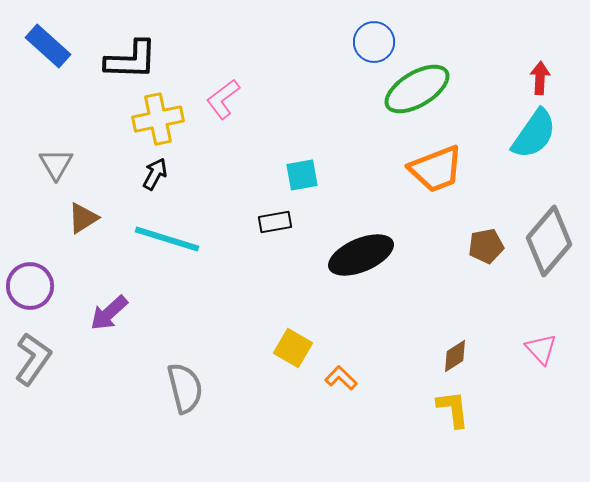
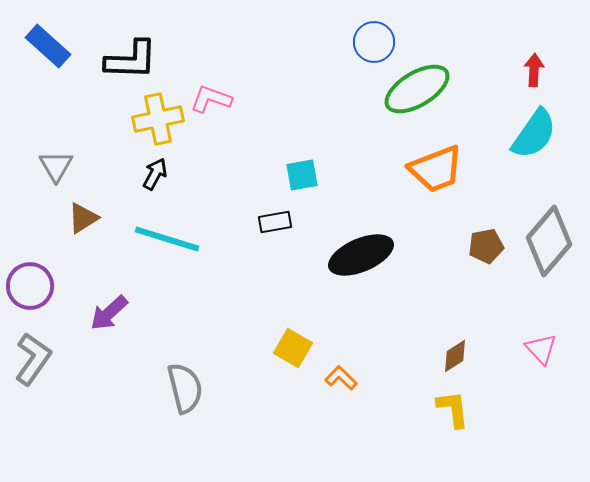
red arrow: moved 6 px left, 8 px up
pink L-shape: moved 12 px left; rotated 57 degrees clockwise
gray triangle: moved 2 px down
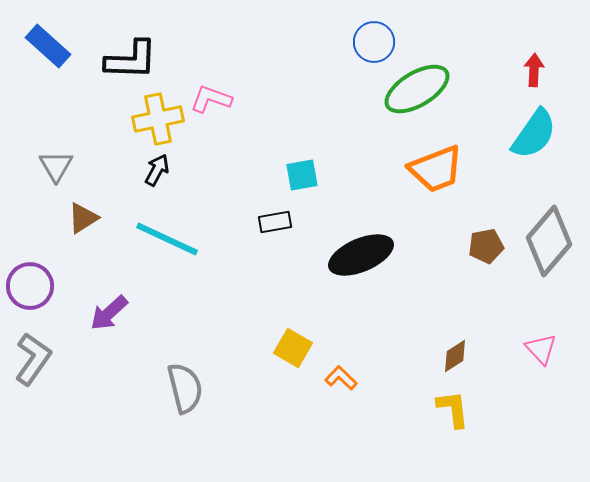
black arrow: moved 2 px right, 4 px up
cyan line: rotated 8 degrees clockwise
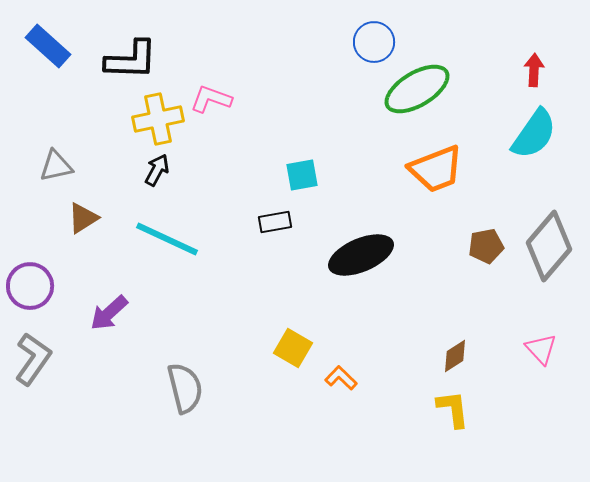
gray triangle: rotated 48 degrees clockwise
gray diamond: moved 5 px down
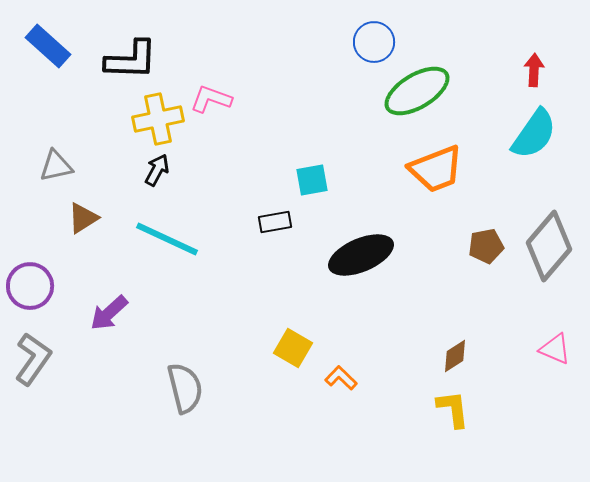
green ellipse: moved 2 px down
cyan square: moved 10 px right, 5 px down
pink triangle: moved 14 px right; rotated 24 degrees counterclockwise
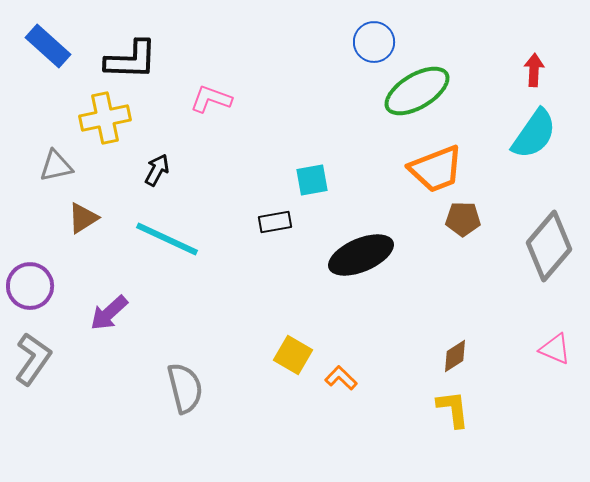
yellow cross: moved 53 px left, 1 px up
brown pentagon: moved 23 px left, 27 px up; rotated 12 degrees clockwise
yellow square: moved 7 px down
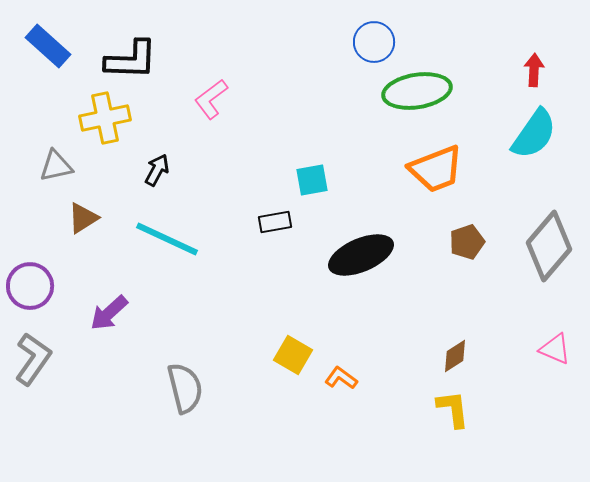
green ellipse: rotated 22 degrees clockwise
pink L-shape: rotated 57 degrees counterclockwise
brown pentagon: moved 4 px right, 23 px down; rotated 20 degrees counterclockwise
orange L-shape: rotated 8 degrees counterclockwise
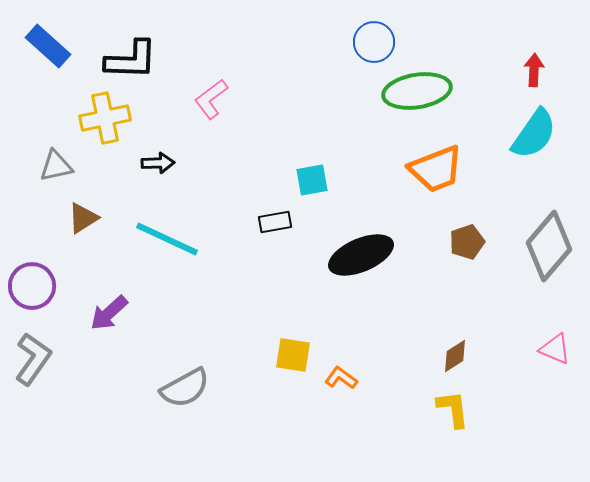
black arrow: moved 1 px right, 7 px up; rotated 60 degrees clockwise
purple circle: moved 2 px right
yellow square: rotated 21 degrees counterclockwise
gray semicircle: rotated 75 degrees clockwise
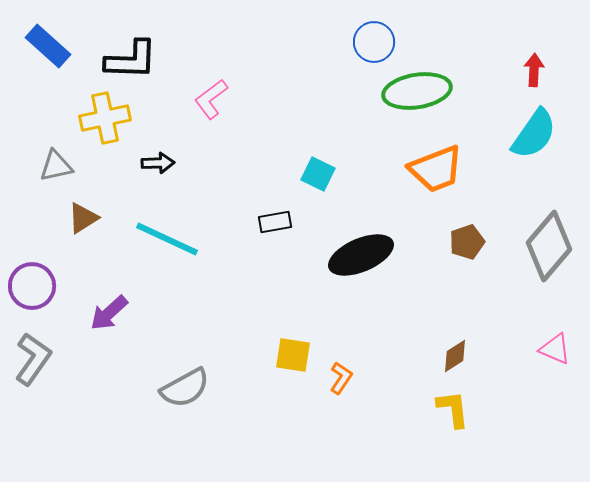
cyan square: moved 6 px right, 6 px up; rotated 36 degrees clockwise
orange L-shape: rotated 88 degrees clockwise
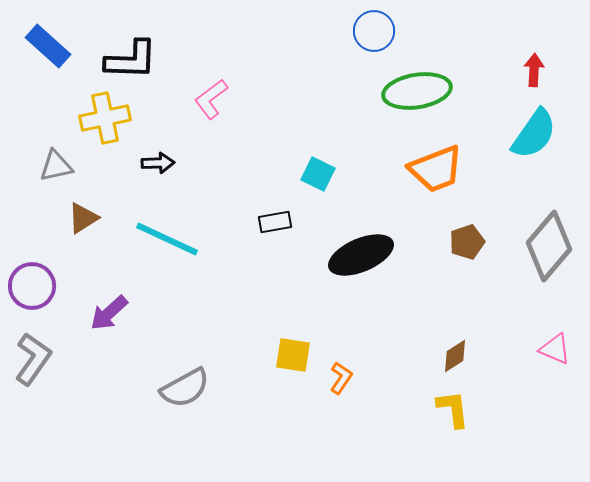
blue circle: moved 11 px up
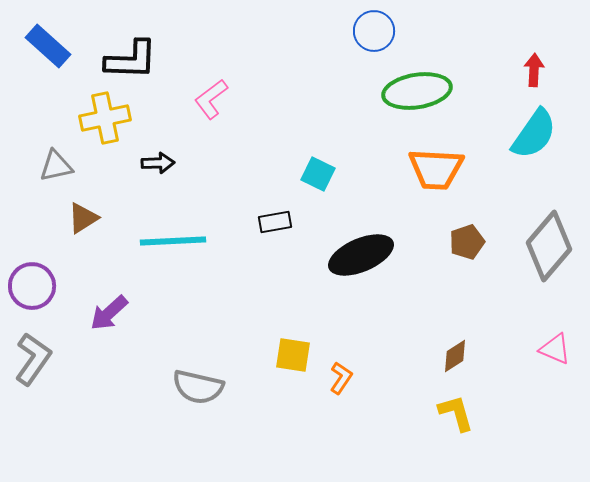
orange trapezoid: rotated 24 degrees clockwise
cyan line: moved 6 px right, 2 px down; rotated 28 degrees counterclockwise
gray semicircle: moved 13 px right, 1 px up; rotated 42 degrees clockwise
yellow L-shape: moved 3 px right, 4 px down; rotated 9 degrees counterclockwise
